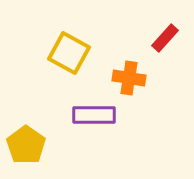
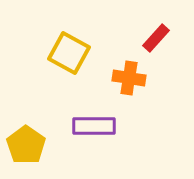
red rectangle: moved 9 px left
purple rectangle: moved 11 px down
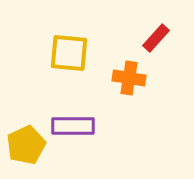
yellow square: rotated 24 degrees counterclockwise
purple rectangle: moved 21 px left
yellow pentagon: rotated 12 degrees clockwise
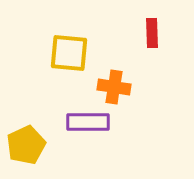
red rectangle: moved 4 px left, 5 px up; rotated 44 degrees counterclockwise
orange cross: moved 15 px left, 9 px down
purple rectangle: moved 15 px right, 4 px up
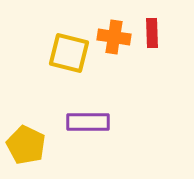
yellow square: rotated 9 degrees clockwise
orange cross: moved 50 px up
yellow pentagon: rotated 21 degrees counterclockwise
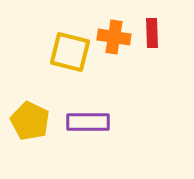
yellow square: moved 1 px right, 1 px up
yellow pentagon: moved 4 px right, 24 px up
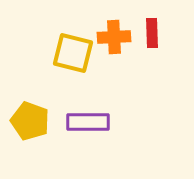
orange cross: rotated 12 degrees counterclockwise
yellow square: moved 3 px right, 1 px down
yellow pentagon: rotated 6 degrees counterclockwise
